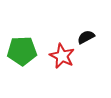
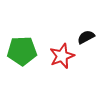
red star: rotated 25 degrees clockwise
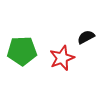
red star: moved 2 px down
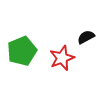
green pentagon: rotated 20 degrees counterclockwise
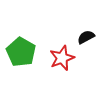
green pentagon: moved 1 px left, 1 px down; rotated 20 degrees counterclockwise
